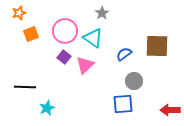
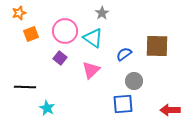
purple square: moved 4 px left, 1 px down
pink triangle: moved 6 px right, 5 px down
cyan star: rotated 21 degrees counterclockwise
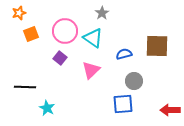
blue semicircle: rotated 21 degrees clockwise
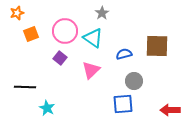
orange star: moved 2 px left
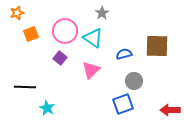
blue square: rotated 15 degrees counterclockwise
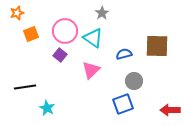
purple square: moved 3 px up
black line: rotated 10 degrees counterclockwise
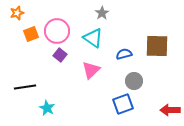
pink circle: moved 8 px left
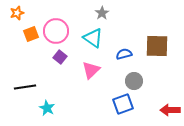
pink circle: moved 1 px left
purple square: moved 2 px down
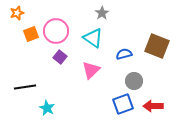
brown square: rotated 20 degrees clockwise
red arrow: moved 17 px left, 4 px up
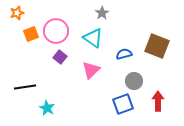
red arrow: moved 5 px right, 5 px up; rotated 90 degrees clockwise
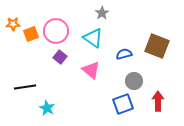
orange star: moved 4 px left, 11 px down; rotated 16 degrees clockwise
pink triangle: rotated 36 degrees counterclockwise
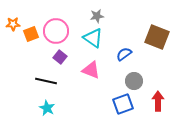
gray star: moved 5 px left, 3 px down; rotated 24 degrees clockwise
brown square: moved 9 px up
blue semicircle: rotated 21 degrees counterclockwise
pink triangle: rotated 18 degrees counterclockwise
black line: moved 21 px right, 6 px up; rotated 20 degrees clockwise
